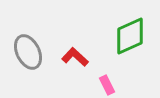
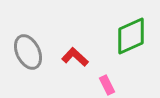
green diamond: moved 1 px right
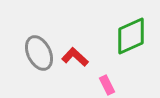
gray ellipse: moved 11 px right, 1 px down
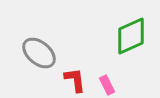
gray ellipse: rotated 24 degrees counterclockwise
red L-shape: moved 23 px down; rotated 40 degrees clockwise
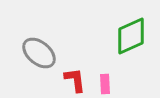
pink rectangle: moved 2 px left, 1 px up; rotated 24 degrees clockwise
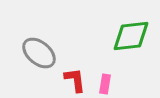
green diamond: rotated 18 degrees clockwise
pink rectangle: rotated 12 degrees clockwise
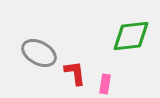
gray ellipse: rotated 12 degrees counterclockwise
red L-shape: moved 7 px up
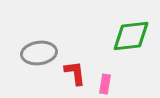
gray ellipse: rotated 36 degrees counterclockwise
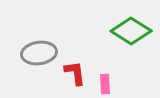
green diamond: moved 5 px up; rotated 39 degrees clockwise
pink rectangle: rotated 12 degrees counterclockwise
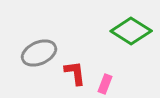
gray ellipse: rotated 16 degrees counterclockwise
pink rectangle: rotated 24 degrees clockwise
